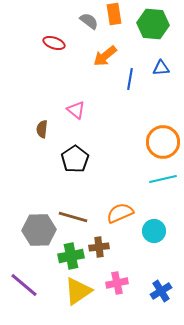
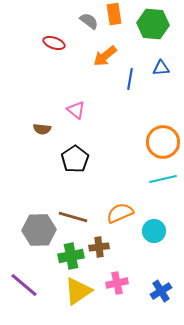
brown semicircle: rotated 90 degrees counterclockwise
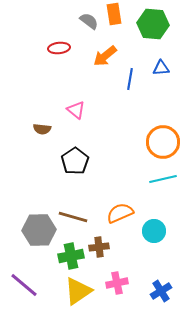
red ellipse: moved 5 px right, 5 px down; rotated 25 degrees counterclockwise
black pentagon: moved 2 px down
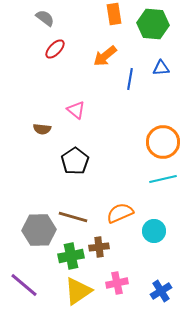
gray semicircle: moved 44 px left, 3 px up
red ellipse: moved 4 px left, 1 px down; rotated 40 degrees counterclockwise
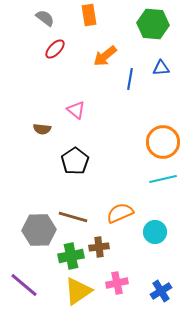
orange rectangle: moved 25 px left, 1 px down
cyan circle: moved 1 px right, 1 px down
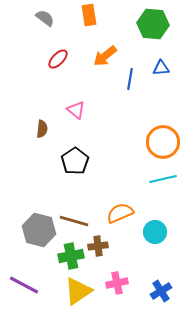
red ellipse: moved 3 px right, 10 px down
brown semicircle: rotated 90 degrees counterclockwise
brown line: moved 1 px right, 4 px down
gray hexagon: rotated 16 degrees clockwise
brown cross: moved 1 px left, 1 px up
purple line: rotated 12 degrees counterclockwise
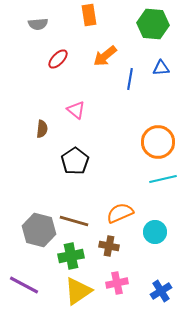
gray semicircle: moved 7 px left, 6 px down; rotated 138 degrees clockwise
orange circle: moved 5 px left
brown cross: moved 11 px right; rotated 18 degrees clockwise
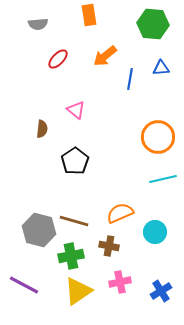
orange circle: moved 5 px up
pink cross: moved 3 px right, 1 px up
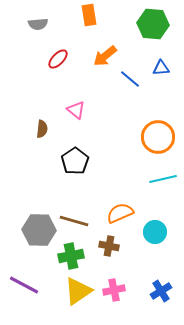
blue line: rotated 60 degrees counterclockwise
gray hexagon: rotated 12 degrees counterclockwise
pink cross: moved 6 px left, 8 px down
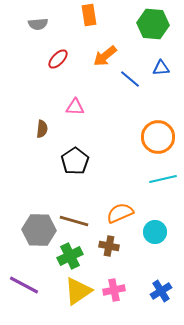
pink triangle: moved 1 px left, 3 px up; rotated 36 degrees counterclockwise
green cross: moved 1 px left; rotated 15 degrees counterclockwise
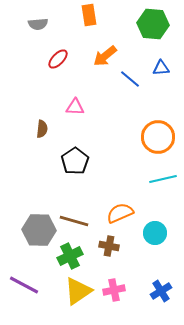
cyan circle: moved 1 px down
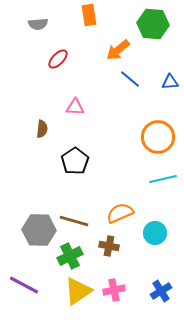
orange arrow: moved 13 px right, 6 px up
blue triangle: moved 9 px right, 14 px down
